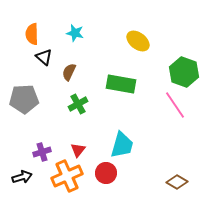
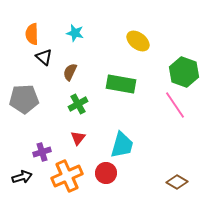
brown semicircle: moved 1 px right
red triangle: moved 12 px up
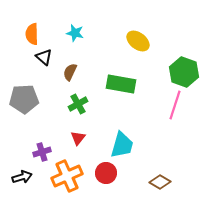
pink line: rotated 52 degrees clockwise
brown diamond: moved 17 px left
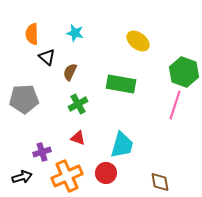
black triangle: moved 3 px right
red triangle: rotated 49 degrees counterclockwise
brown diamond: rotated 50 degrees clockwise
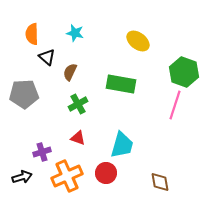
gray pentagon: moved 5 px up
